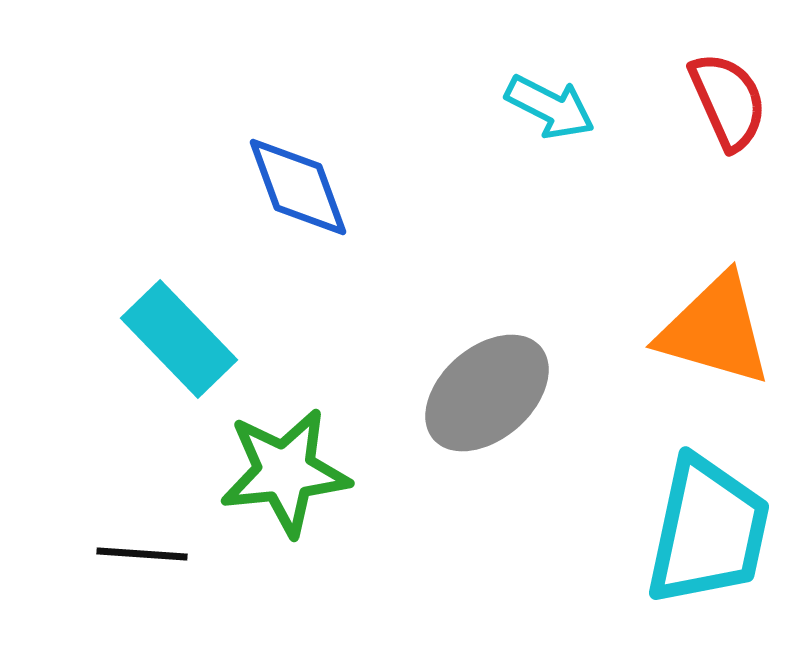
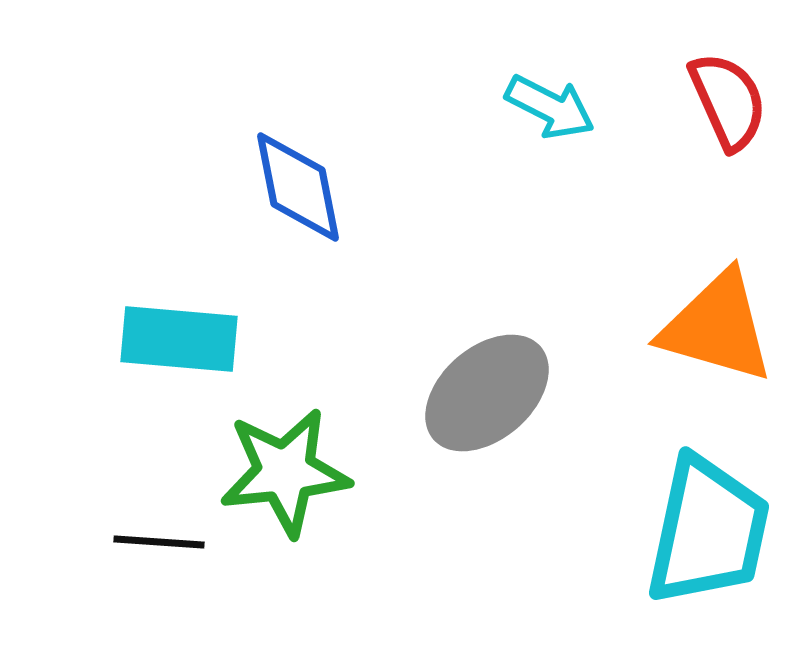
blue diamond: rotated 9 degrees clockwise
orange triangle: moved 2 px right, 3 px up
cyan rectangle: rotated 41 degrees counterclockwise
black line: moved 17 px right, 12 px up
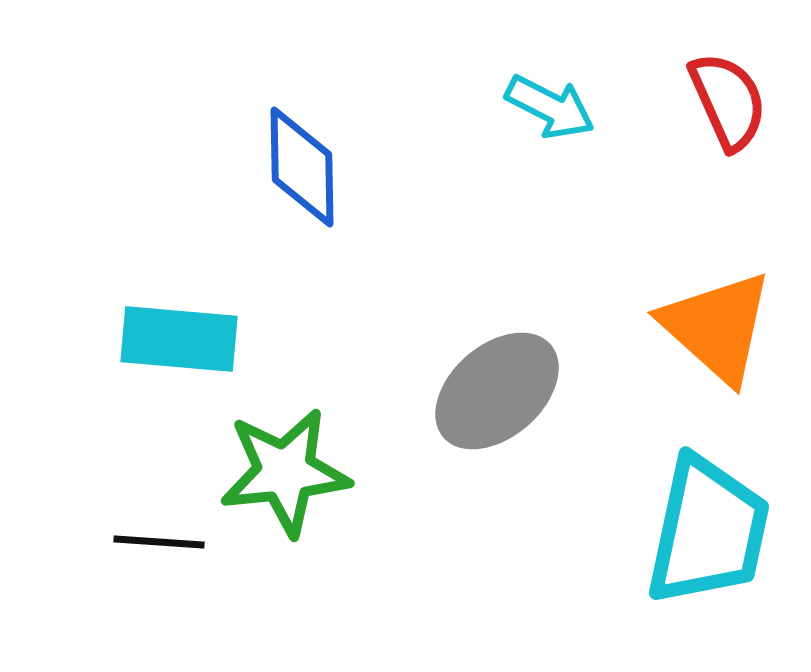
blue diamond: moved 4 px right, 20 px up; rotated 10 degrees clockwise
orange triangle: rotated 26 degrees clockwise
gray ellipse: moved 10 px right, 2 px up
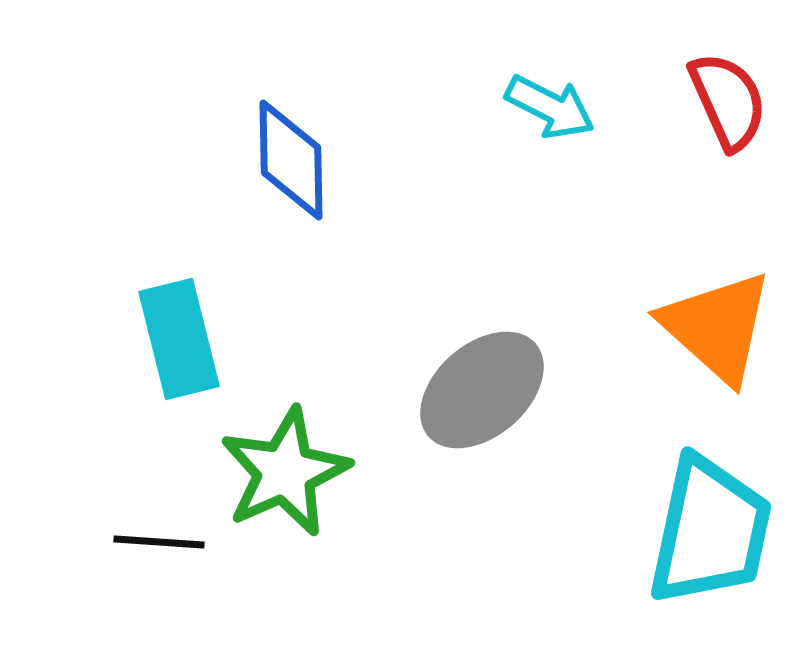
blue diamond: moved 11 px left, 7 px up
cyan rectangle: rotated 71 degrees clockwise
gray ellipse: moved 15 px left, 1 px up
green star: rotated 18 degrees counterclockwise
cyan trapezoid: moved 2 px right
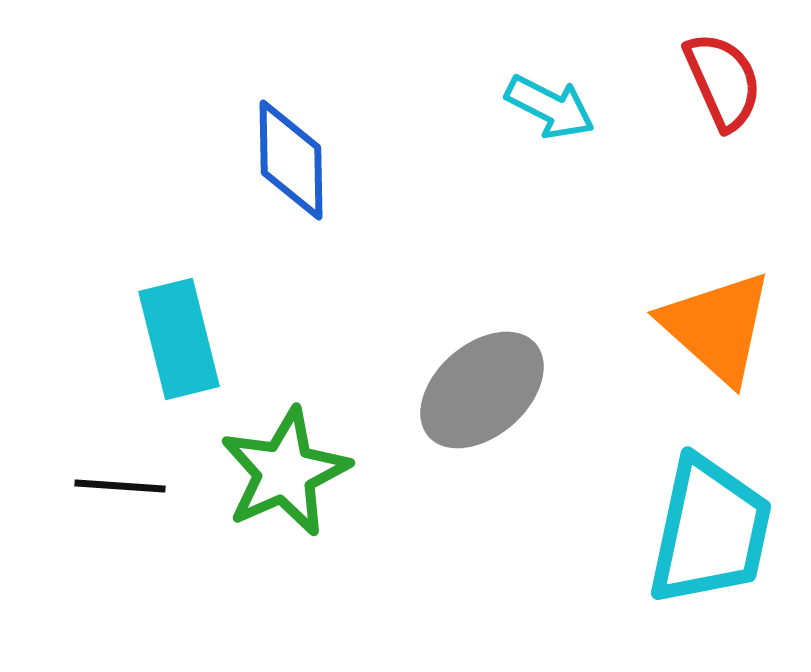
red semicircle: moved 5 px left, 20 px up
black line: moved 39 px left, 56 px up
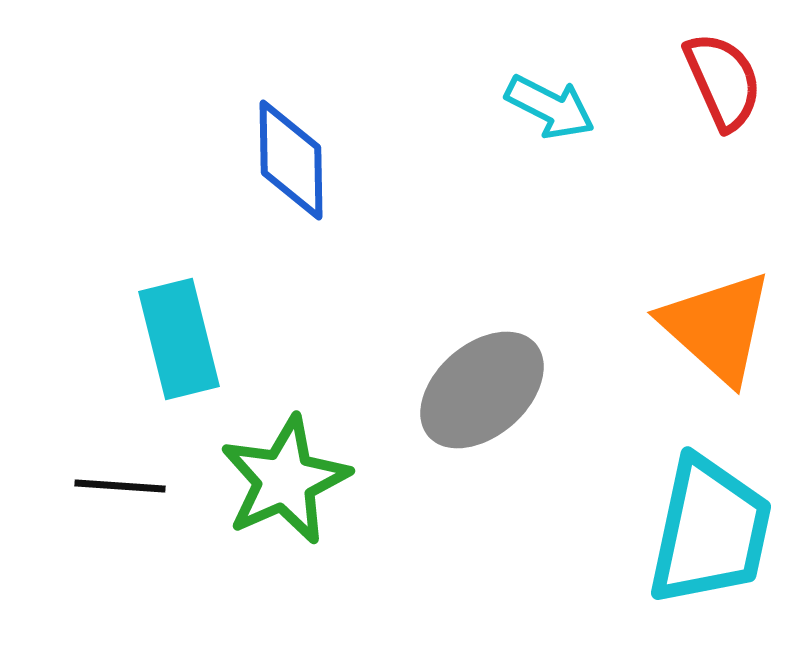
green star: moved 8 px down
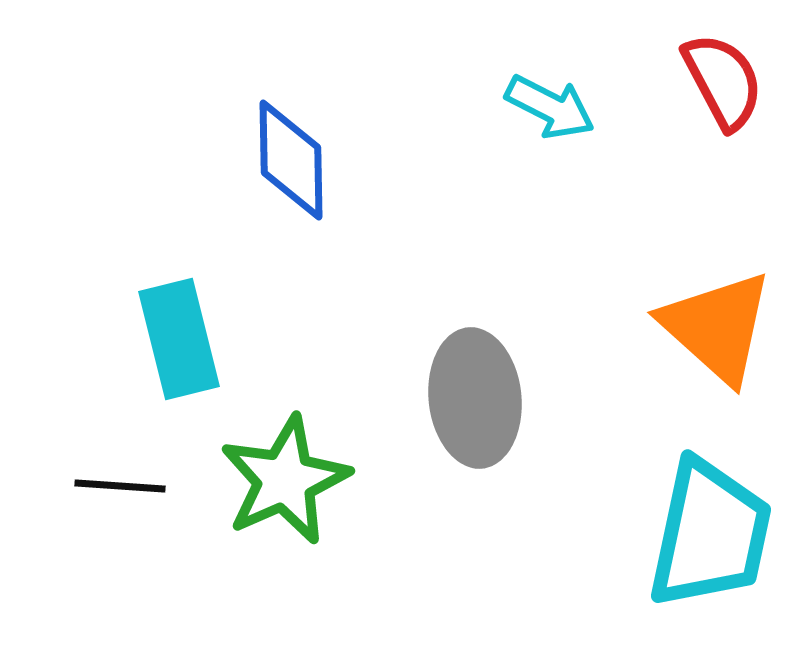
red semicircle: rotated 4 degrees counterclockwise
gray ellipse: moved 7 px left, 8 px down; rotated 55 degrees counterclockwise
cyan trapezoid: moved 3 px down
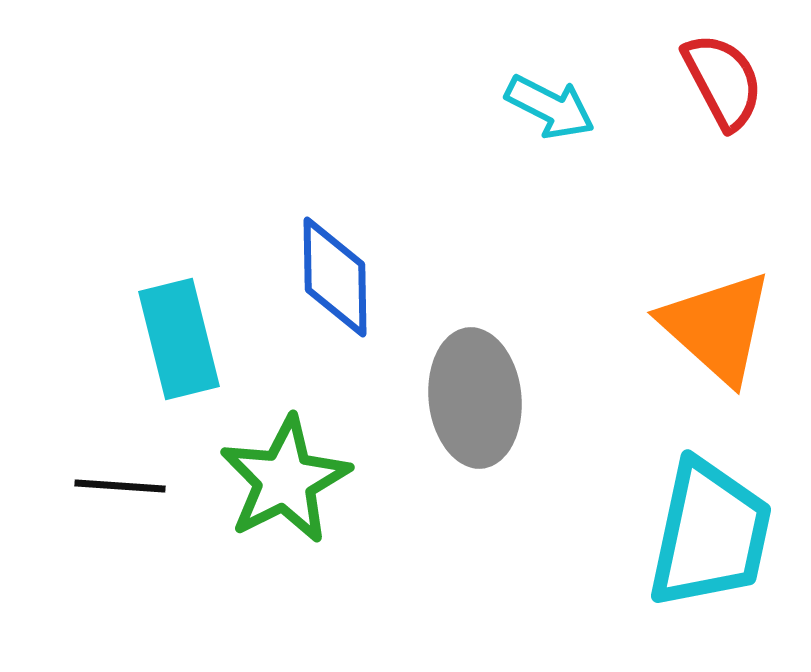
blue diamond: moved 44 px right, 117 px down
green star: rotated 3 degrees counterclockwise
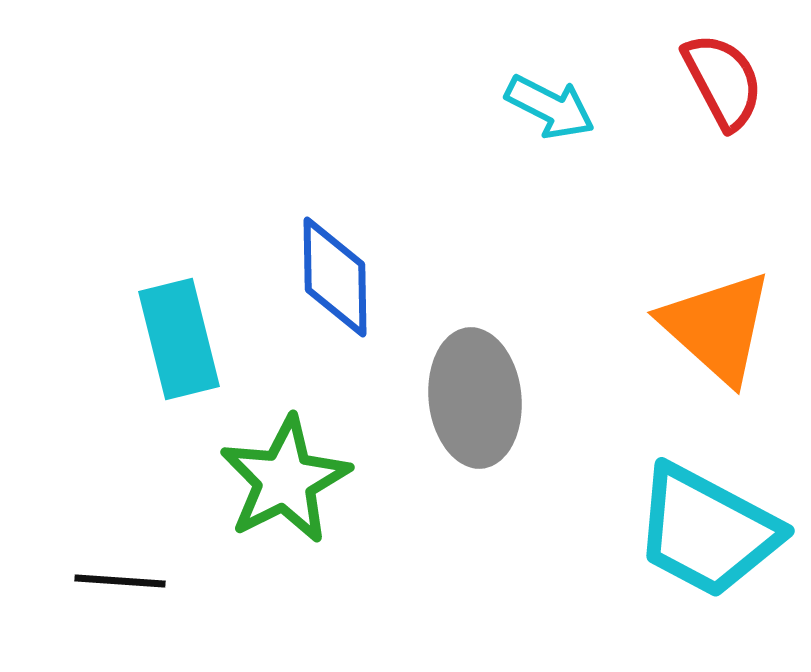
black line: moved 95 px down
cyan trapezoid: moved 3 px left, 3 px up; rotated 106 degrees clockwise
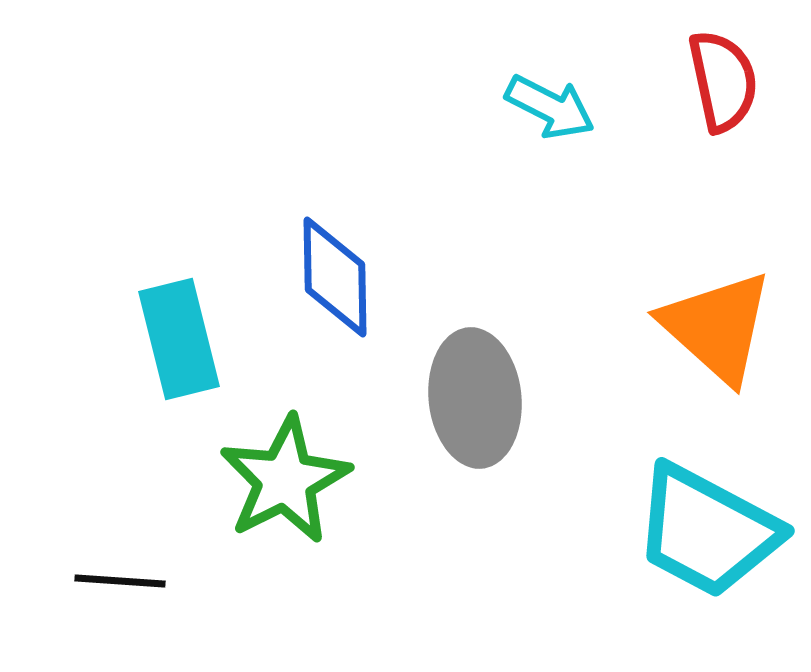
red semicircle: rotated 16 degrees clockwise
